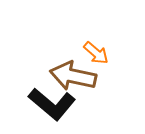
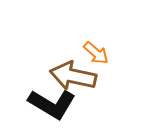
black L-shape: rotated 9 degrees counterclockwise
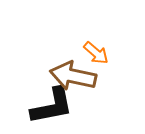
black L-shape: moved 2 px down; rotated 42 degrees counterclockwise
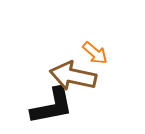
orange arrow: moved 1 px left
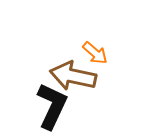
black L-shape: rotated 54 degrees counterclockwise
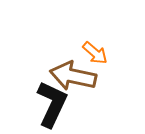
black L-shape: moved 2 px up
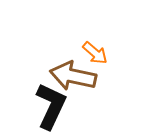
black L-shape: moved 1 px left, 2 px down
